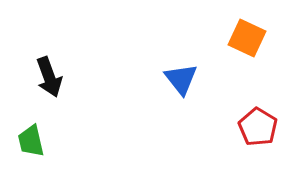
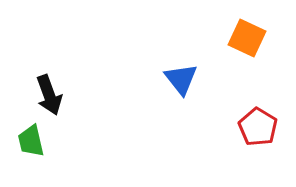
black arrow: moved 18 px down
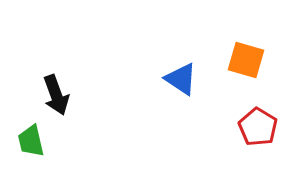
orange square: moved 1 px left, 22 px down; rotated 9 degrees counterclockwise
blue triangle: rotated 18 degrees counterclockwise
black arrow: moved 7 px right
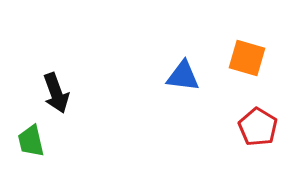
orange square: moved 1 px right, 2 px up
blue triangle: moved 2 px right, 3 px up; rotated 27 degrees counterclockwise
black arrow: moved 2 px up
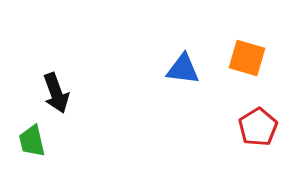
blue triangle: moved 7 px up
red pentagon: rotated 9 degrees clockwise
green trapezoid: moved 1 px right
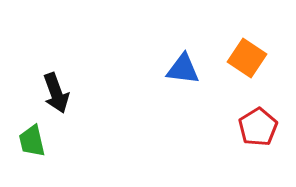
orange square: rotated 18 degrees clockwise
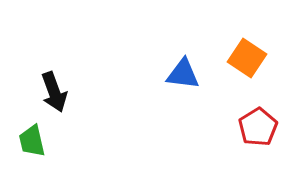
blue triangle: moved 5 px down
black arrow: moved 2 px left, 1 px up
